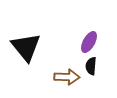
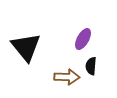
purple ellipse: moved 6 px left, 3 px up
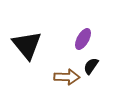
black triangle: moved 1 px right, 2 px up
black semicircle: rotated 30 degrees clockwise
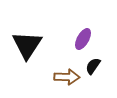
black triangle: rotated 12 degrees clockwise
black semicircle: moved 2 px right
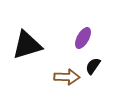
purple ellipse: moved 1 px up
black triangle: rotated 40 degrees clockwise
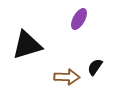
purple ellipse: moved 4 px left, 19 px up
black semicircle: moved 2 px right, 1 px down
